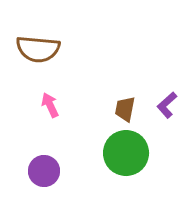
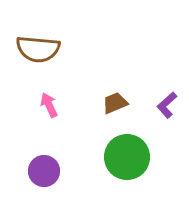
pink arrow: moved 1 px left
brown trapezoid: moved 10 px left, 6 px up; rotated 56 degrees clockwise
green circle: moved 1 px right, 4 px down
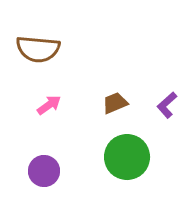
pink arrow: rotated 80 degrees clockwise
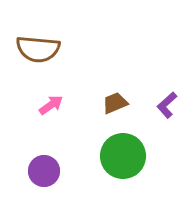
pink arrow: moved 2 px right
green circle: moved 4 px left, 1 px up
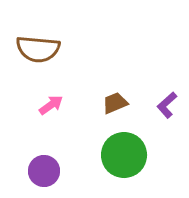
green circle: moved 1 px right, 1 px up
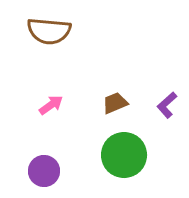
brown semicircle: moved 11 px right, 18 px up
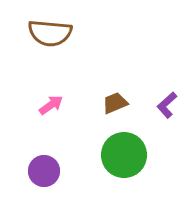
brown semicircle: moved 1 px right, 2 px down
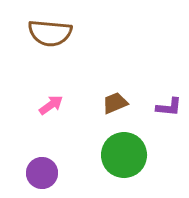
purple L-shape: moved 2 px right, 2 px down; rotated 132 degrees counterclockwise
purple circle: moved 2 px left, 2 px down
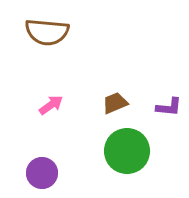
brown semicircle: moved 3 px left, 1 px up
green circle: moved 3 px right, 4 px up
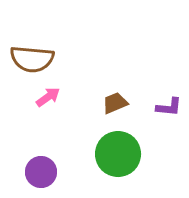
brown semicircle: moved 15 px left, 27 px down
pink arrow: moved 3 px left, 8 px up
green circle: moved 9 px left, 3 px down
purple circle: moved 1 px left, 1 px up
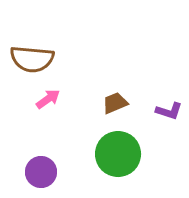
pink arrow: moved 2 px down
purple L-shape: moved 4 px down; rotated 12 degrees clockwise
